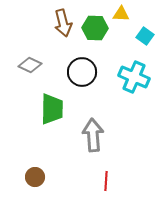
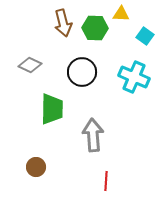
brown circle: moved 1 px right, 10 px up
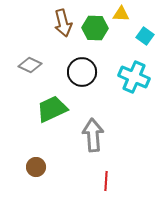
green trapezoid: rotated 116 degrees counterclockwise
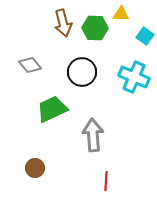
gray diamond: rotated 25 degrees clockwise
brown circle: moved 1 px left, 1 px down
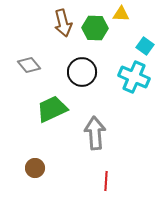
cyan square: moved 10 px down
gray diamond: moved 1 px left
gray arrow: moved 2 px right, 2 px up
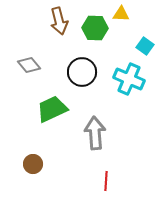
brown arrow: moved 4 px left, 2 px up
cyan cross: moved 5 px left, 2 px down
brown circle: moved 2 px left, 4 px up
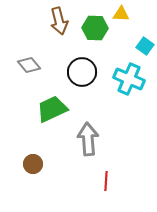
gray arrow: moved 7 px left, 6 px down
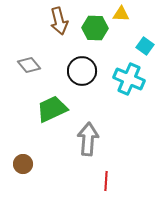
black circle: moved 1 px up
gray arrow: rotated 8 degrees clockwise
brown circle: moved 10 px left
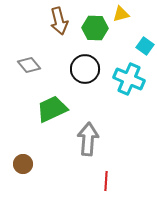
yellow triangle: rotated 18 degrees counterclockwise
black circle: moved 3 px right, 2 px up
